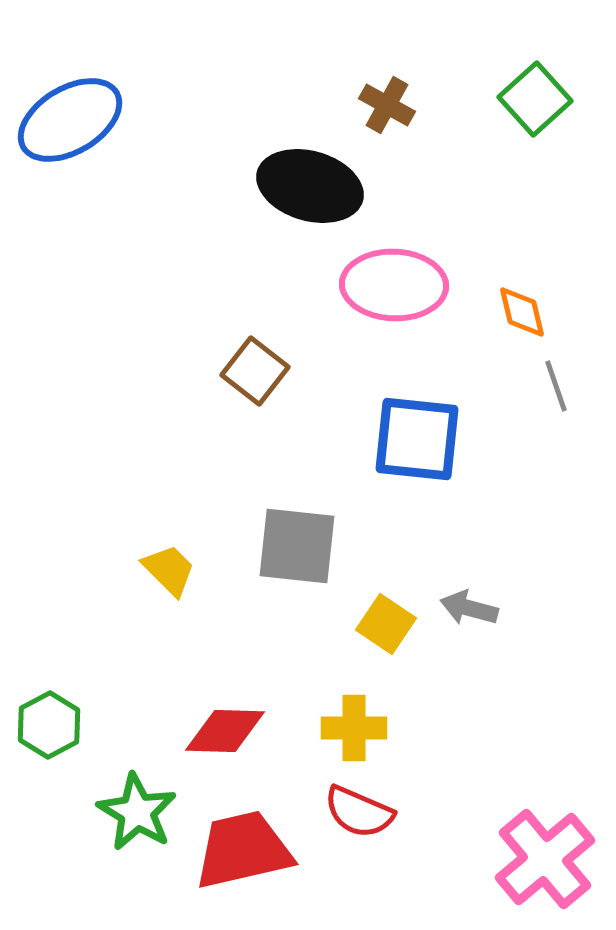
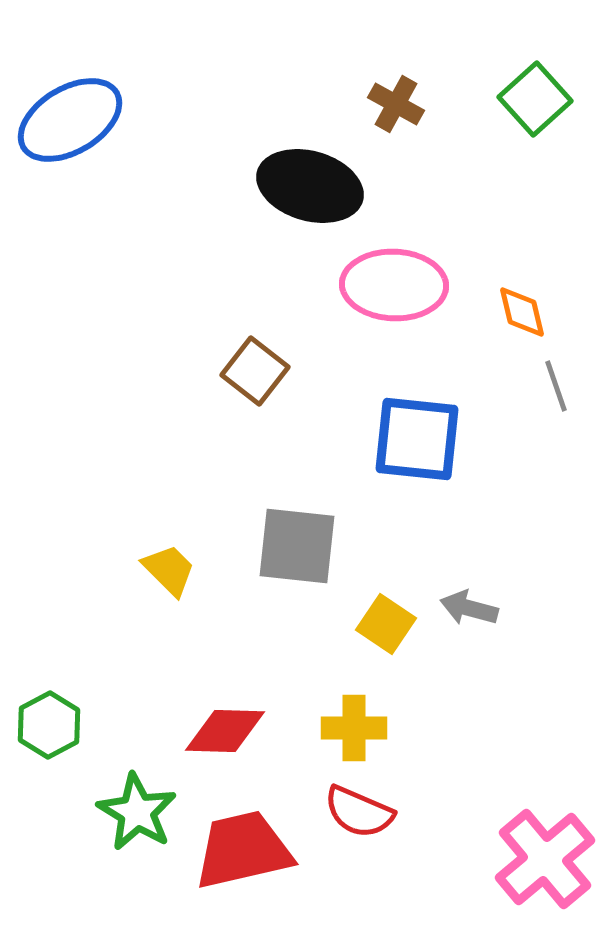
brown cross: moved 9 px right, 1 px up
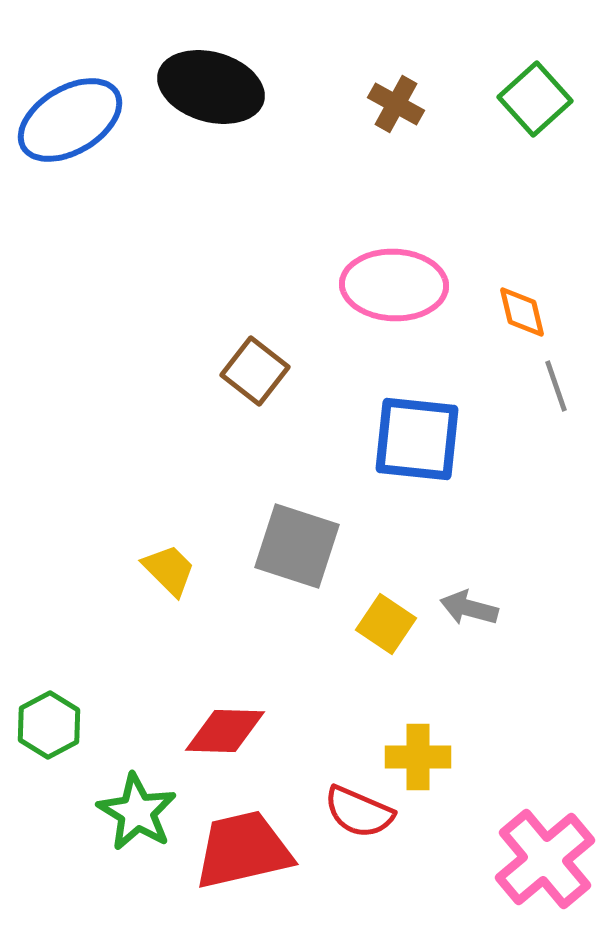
black ellipse: moved 99 px left, 99 px up
gray square: rotated 12 degrees clockwise
yellow cross: moved 64 px right, 29 px down
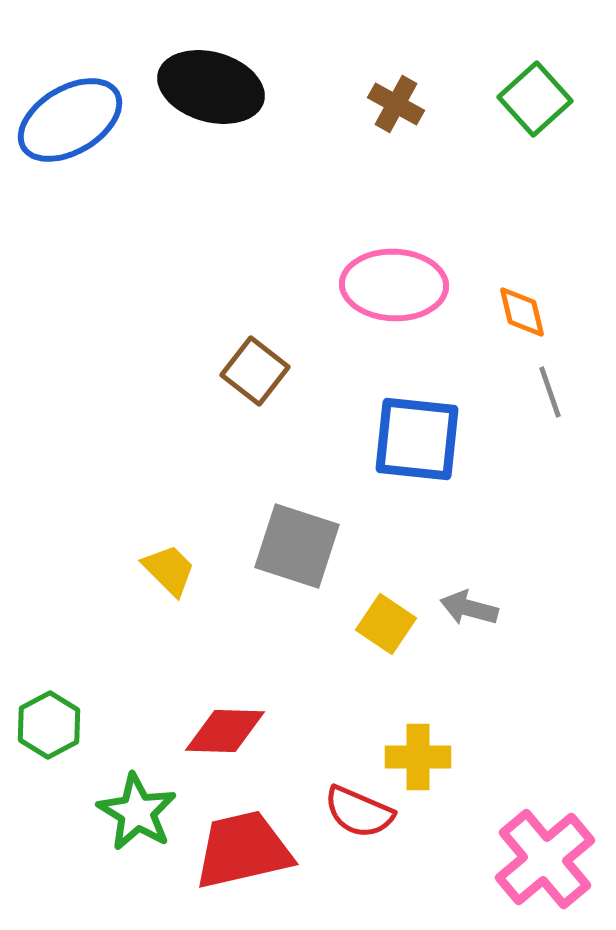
gray line: moved 6 px left, 6 px down
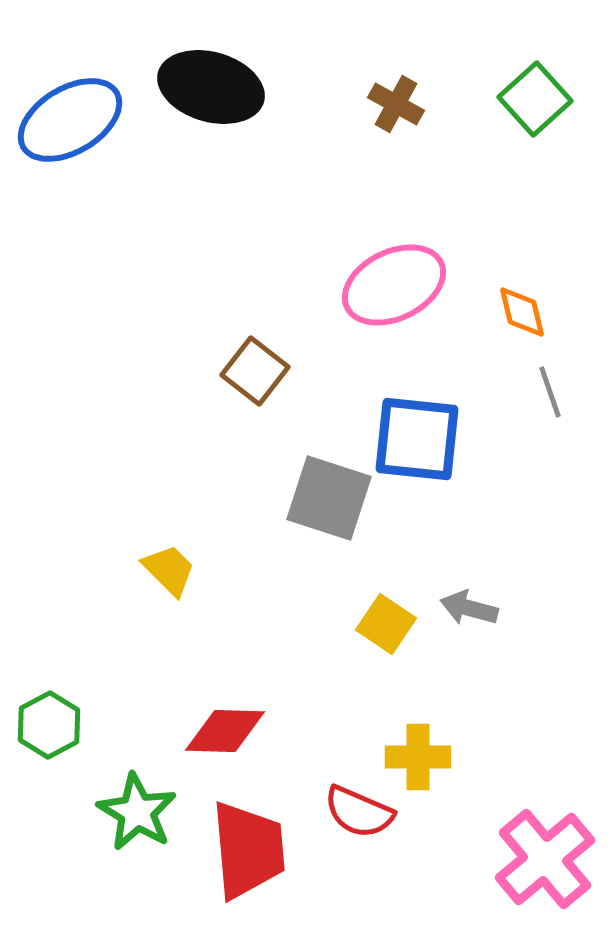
pink ellipse: rotated 28 degrees counterclockwise
gray square: moved 32 px right, 48 px up
red trapezoid: moved 5 px right; rotated 98 degrees clockwise
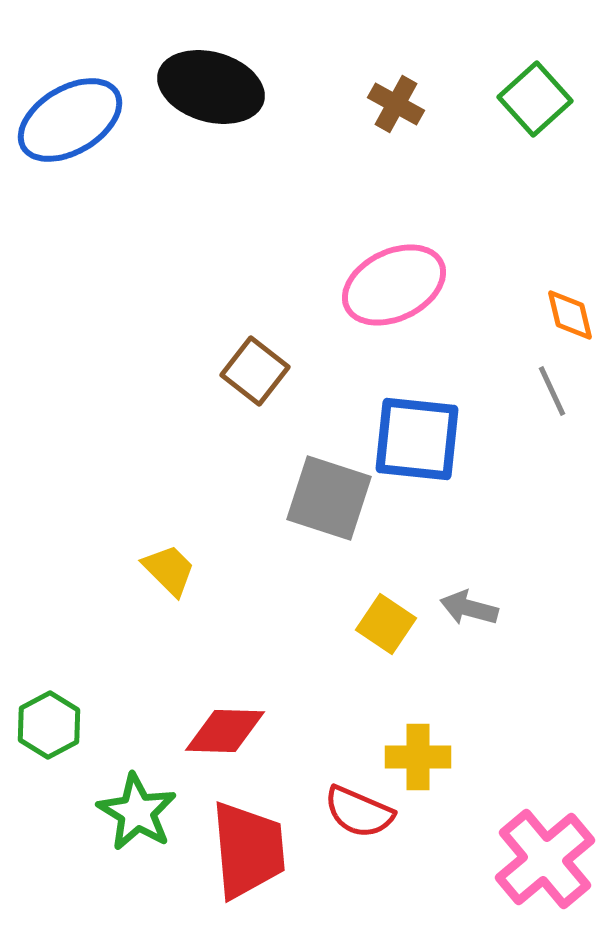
orange diamond: moved 48 px right, 3 px down
gray line: moved 2 px right, 1 px up; rotated 6 degrees counterclockwise
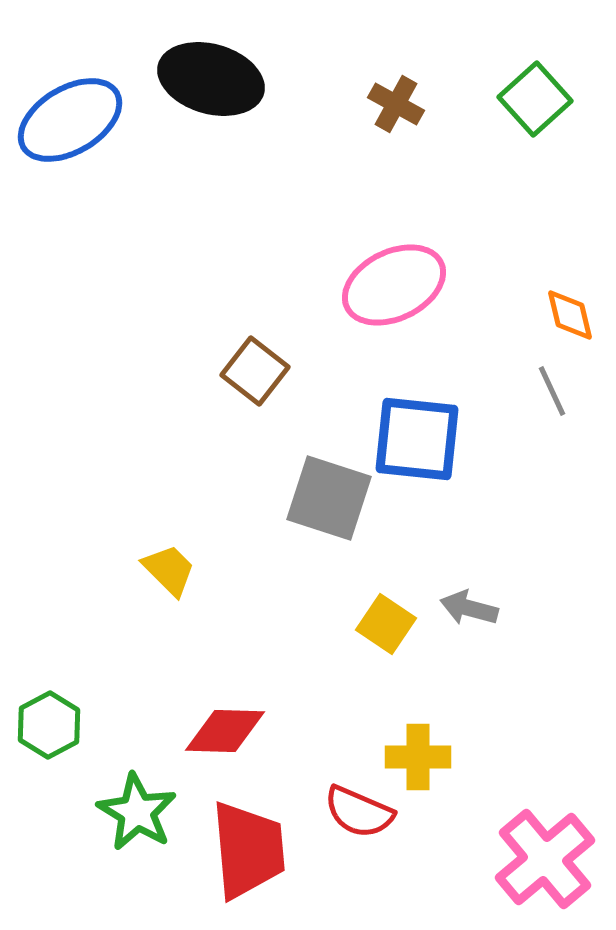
black ellipse: moved 8 px up
